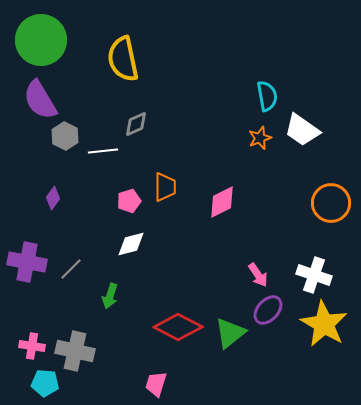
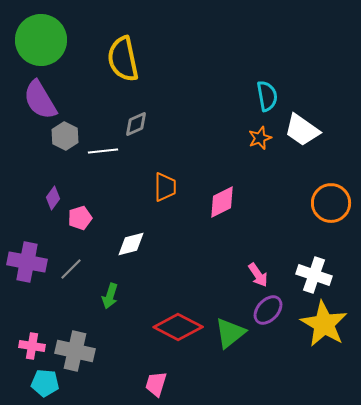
pink pentagon: moved 49 px left, 17 px down
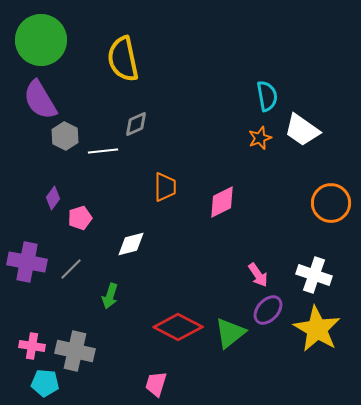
yellow star: moved 7 px left, 5 px down
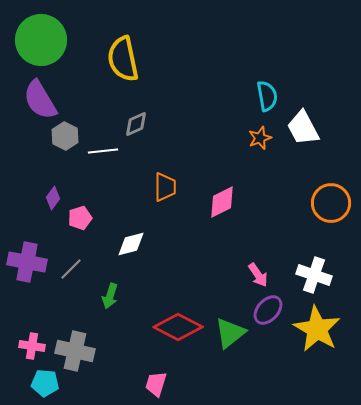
white trapezoid: moved 1 px right, 2 px up; rotated 27 degrees clockwise
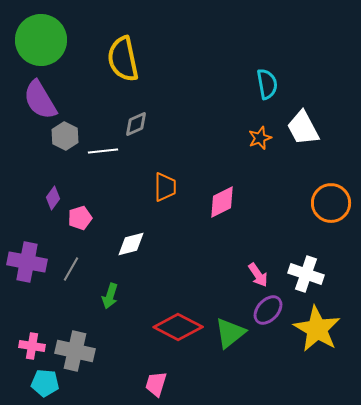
cyan semicircle: moved 12 px up
gray line: rotated 15 degrees counterclockwise
white cross: moved 8 px left, 1 px up
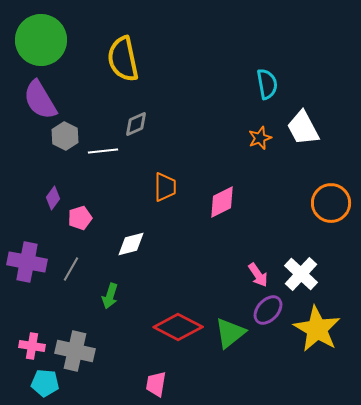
white cross: moved 5 px left; rotated 24 degrees clockwise
pink trapezoid: rotated 8 degrees counterclockwise
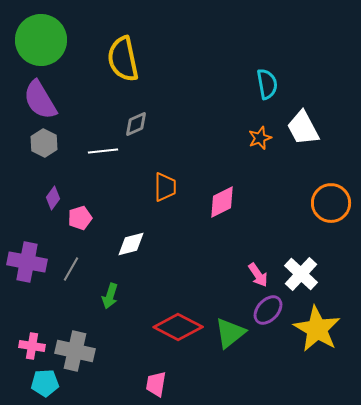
gray hexagon: moved 21 px left, 7 px down
cyan pentagon: rotated 8 degrees counterclockwise
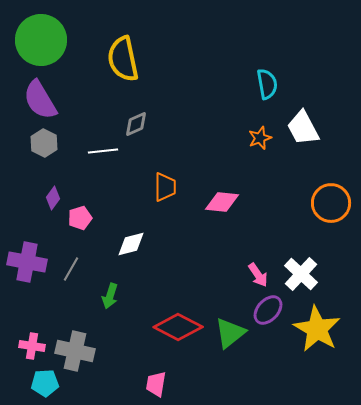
pink diamond: rotated 32 degrees clockwise
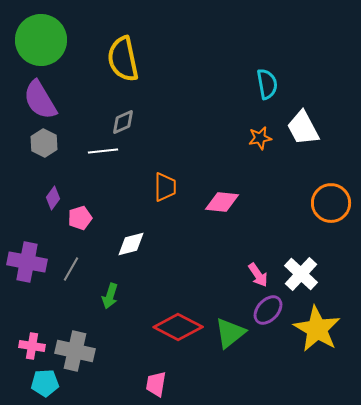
gray diamond: moved 13 px left, 2 px up
orange star: rotated 10 degrees clockwise
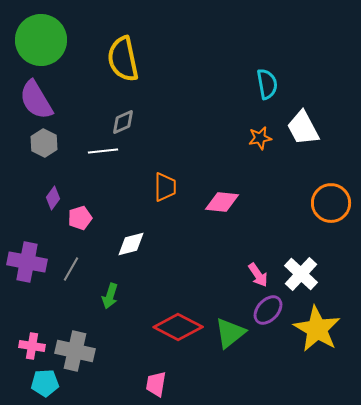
purple semicircle: moved 4 px left
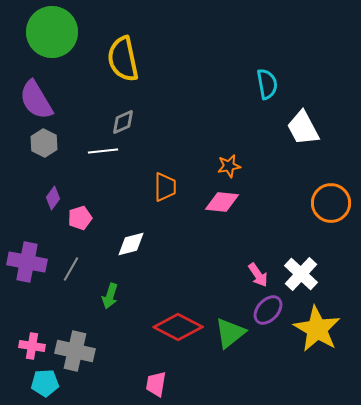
green circle: moved 11 px right, 8 px up
orange star: moved 31 px left, 28 px down
